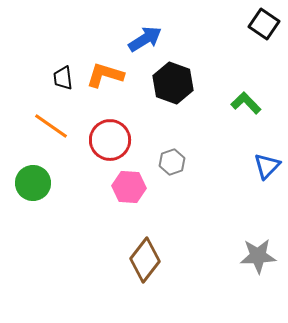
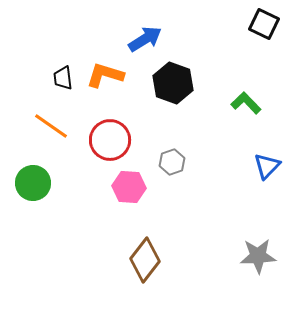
black square: rotated 8 degrees counterclockwise
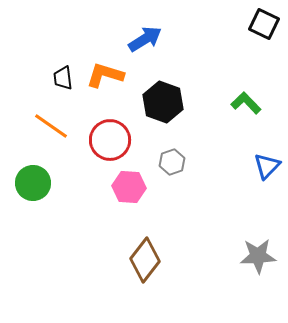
black hexagon: moved 10 px left, 19 px down
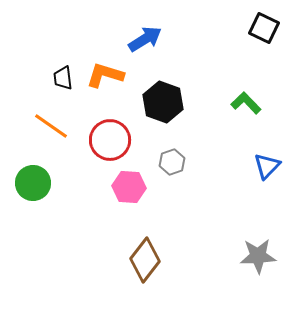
black square: moved 4 px down
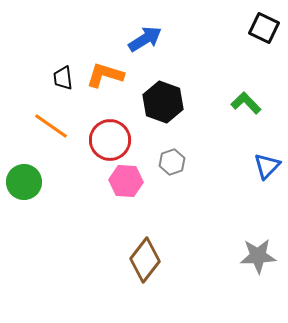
green circle: moved 9 px left, 1 px up
pink hexagon: moved 3 px left, 6 px up
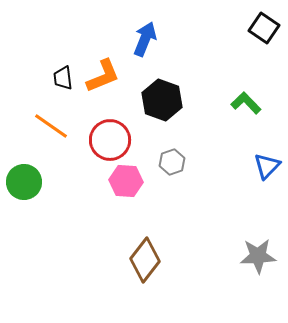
black square: rotated 8 degrees clockwise
blue arrow: rotated 36 degrees counterclockwise
orange L-shape: moved 2 px left, 1 px down; rotated 141 degrees clockwise
black hexagon: moved 1 px left, 2 px up
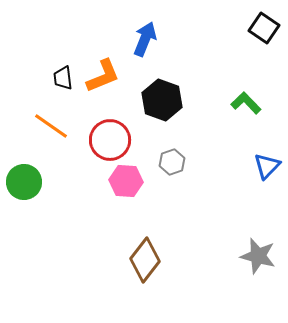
gray star: rotated 18 degrees clockwise
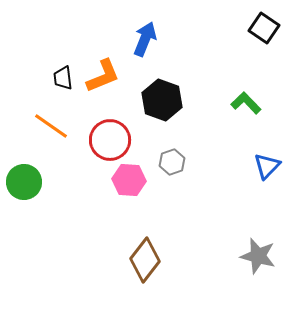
pink hexagon: moved 3 px right, 1 px up
